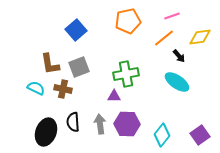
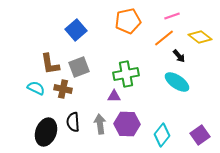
yellow diamond: rotated 45 degrees clockwise
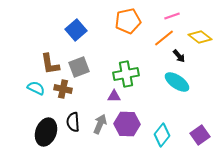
gray arrow: rotated 30 degrees clockwise
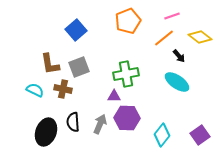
orange pentagon: rotated 10 degrees counterclockwise
cyan semicircle: moved 1 px left, 2 px down
purple hexagon: moved 6 px up
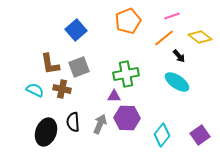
brown cross: moved 1 px left
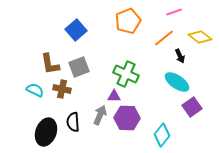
pink line: moved 2 px right, 4 px up
black arrow: moved 1 px right; rotated 16 degrees clockwise
green cross: rotated 35 degrees clockwise
gray arrow: moved 9 px up
purple square: moved 8 px left, 28 px up
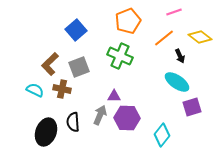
brown L-shape: rotated 55 degrees clockwise
green cross: moved 6 px left, 18 px up
purple square: rotated 18 degrees clockwise
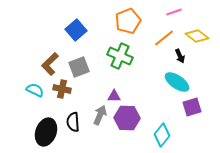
yellow diamond: moved 3 px left, 1 px up
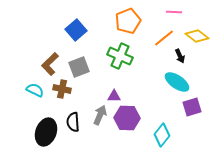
pink line: rotated 21 degrees clockwise
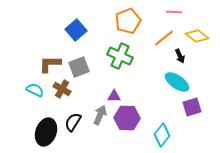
brown L-shape: rotated 45 degrees clockwise
brown cross: rotated 18 degrees clockwise
black semicircle: rotated 36 degrees clockwise
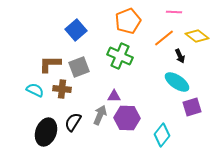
brown cross: rotated 24 degrees counterclockwise
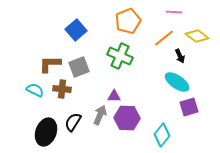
purple square: moved 3 px left
